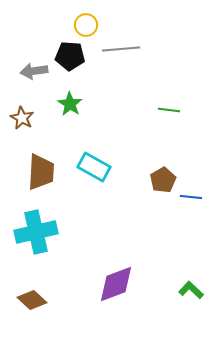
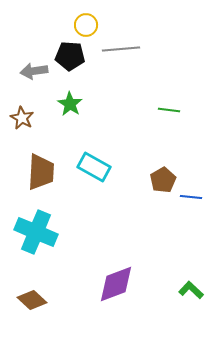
cyan cross: rotated 36 degrees clockwise
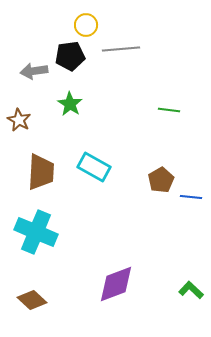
black pentagon: rotated 12 degrees counterclockwise
brown star: moved 3 px left, 2 px down
brown pentagon: moved 2 px left
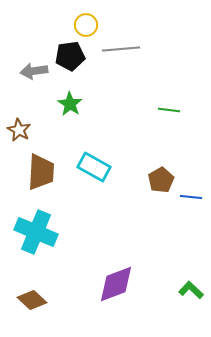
brown star: moved 10 px down
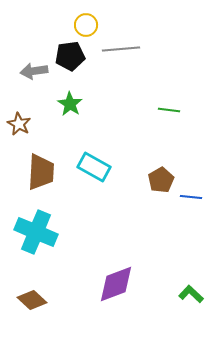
brown star: moved 6 px up
green L-shape: moved 4 px down
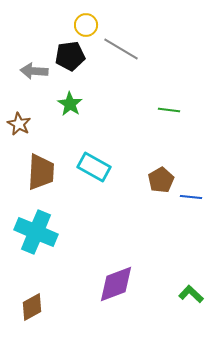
gray line: rotated 36 degrees clockwise
gray arrow: rotated 12 degrees clockwise
brown diamond: moved 7 px down; rotated 72 degrees counterclockwise
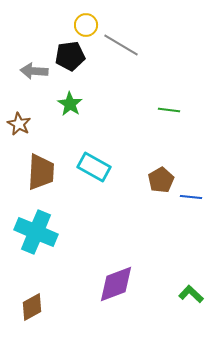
gray line: moved 4 px up
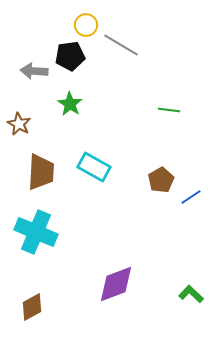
blue line: rotated 40 degrees counterclockwise
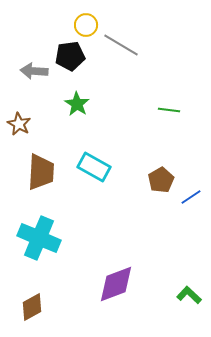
green star: moved 7 px right
cyan cross: moved 3 px right, 6 px down
green L-shape: moved 2 px left, 1 px down
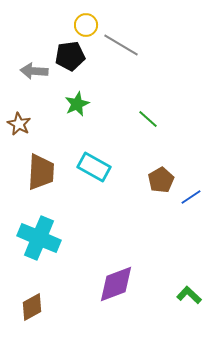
green star: rotated 15 degrees clockwise
green line: moved 21 px left, 9 px down; rotated 35 degrees clockwise
